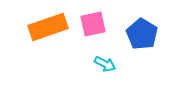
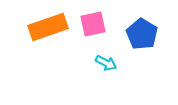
cyan arrow: moved 1 px right, 1 px up
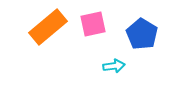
orange rectangle: rotated 21 degrees counterclockwise
cyan arrow: moved 8 px right, 3 px down; rotated 35 degrees counterclockwise
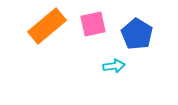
orange rectangle: moved 1 px left, 1 px up
blue pentagon: moved 5 px left
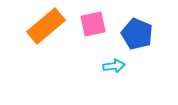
orange rectangle: moved 1 px left
blue pentagon: rotated 8 degrees counterclockwise
